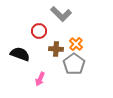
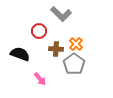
pink arrow: rotated 64 degrees counterclockwise
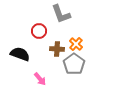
gray L-shape: rotated 25 degrees clockwise
brown cross: moved 1 px right
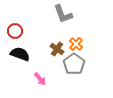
gray L-shape: moved 2 px right
red circle: moved 24 px left
brown cross: rotated 32 degrees clockwise
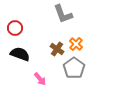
red circle: moved 3 px up
gray pentagon: moved 4 px down
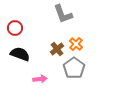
brown cross: rotated 16 degrees clockwise
pink arrow: rotated 56 degrees counterclockwise
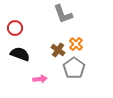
brown cross: moved 1 px right, 1 px down; rotated 16 degrees counterclockwise
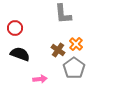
gray L-shape: rotated 15 degrees clockwise
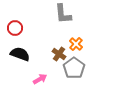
brown cross: moved 1 px right, 4 px down
pink arrow: rotated 24 degrees counterclockwise
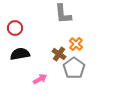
black semicircle: rotated 30 degrees counterclockwise
